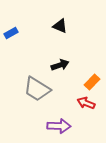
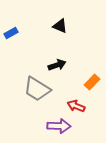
black arrow: moved 3 px left
red arrow: moved 10 px left, 3 px down
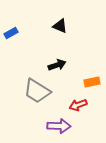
orange rectangle: rotated 35 degrees clockwise
gray trapezoid: moved 2 px down
red arrow: moved 2 px right, 1 px up; rotated 42 degrees counterclockwise
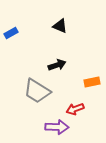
red arrow: moved 3 px left, 4 px down
purple arrow: moved 2 px left, 1 px down
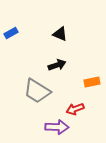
black triangle: moved 8 px down
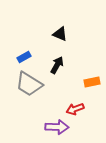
blue rectangle: moved 13 px right, 24 px down
black arrow: rotated 42 degrees counterclockwise
gray trapezoid: moved 8 px left, 7 px up
